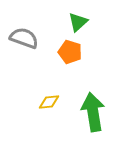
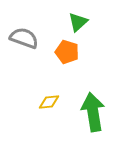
orange pentagon: moved 3 px left
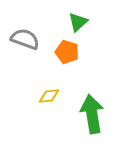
gray semicircle: moved 1 px right, 1 px down
yellow diamond: moved 6 px up
green arrow: moved 1 px left, 2 px down
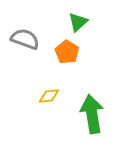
orange pentagon: rotated 15 degrees clockwise
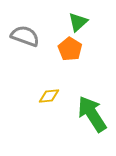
gray semicircle: moved 3 px up
orange pentagon: moved 3 px right, 3 px up
green arrow: rotated 24 degrees counterclockwise
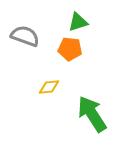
green triangle: rotated 25 degrees clockwise
orange pentagon: rotated 25 degrees counterclockwise
yellow diamond: moved 9 px up
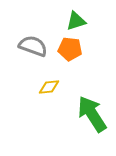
green triangle: moved 2 px left, 1 px up
gray semicircle: moved 8 px right, 10 px down
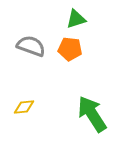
green triangle: moved 2 px up
gray semicircle: moved 2 px left
yellow diamond: moved 25 px left, 20 px down
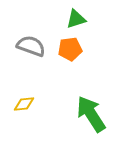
orange pentagon: rotated 15 degrees counterclockwise
yellow diamond: moved 3 px up
green arrow: moved 1 px left
